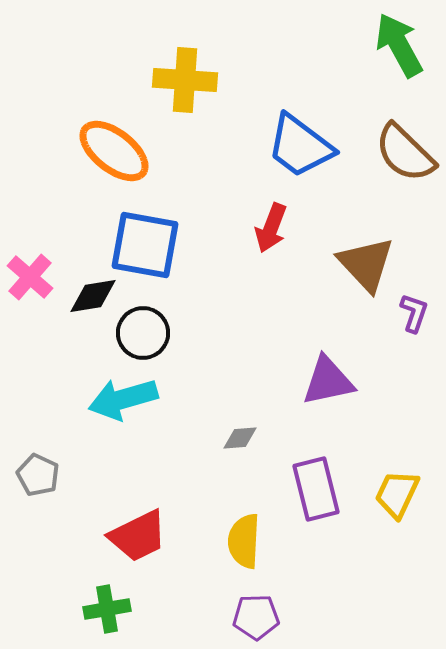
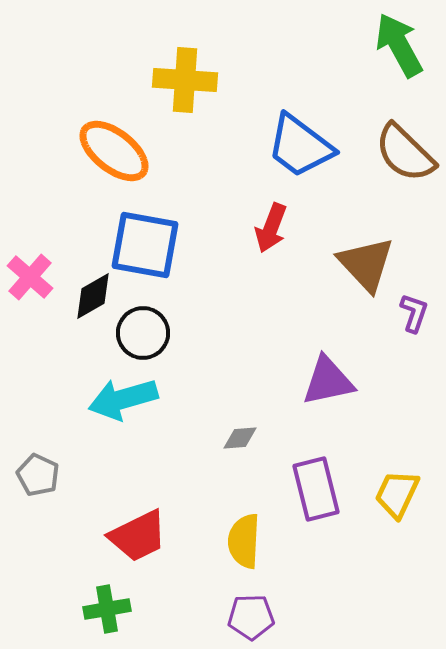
black diamond: rotated 21 degrees counterclockwise
purple pentagon: moved 5 px left
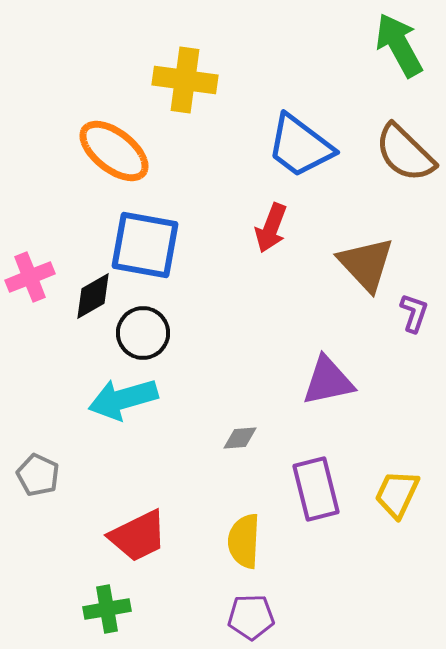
yellow cross: rotated 4 degrees clockwise
pink cross: rotated 27 degrees clockwise
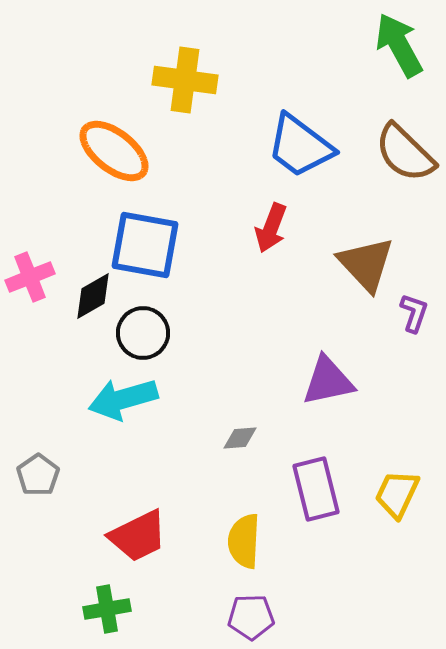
gray pentagon: rotated 12 degrees clockwise
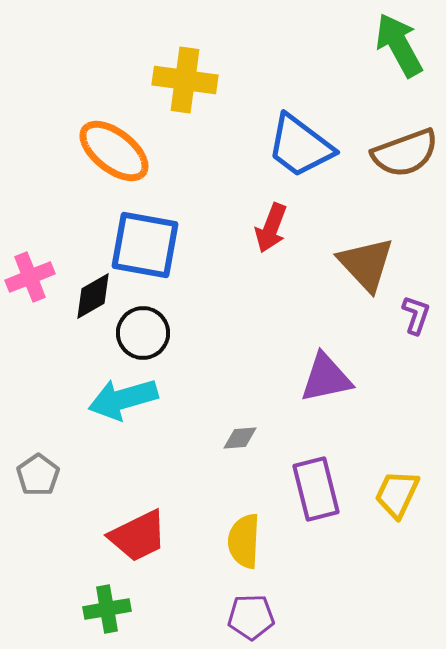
brown semicircle: rotated 64 degrees counterclockwise
purple L-shape: moved 2 px right, 2 px down
purple triangle: moved 2 px left, 3 px up
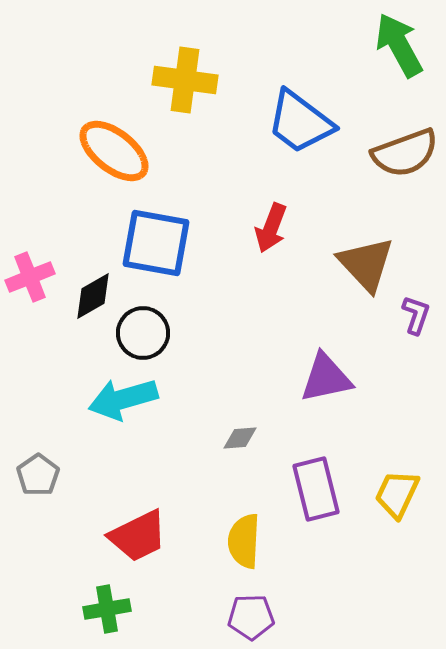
blue trapezoid: moved 24 px up
blue square: moved 11 px right, 2 px up
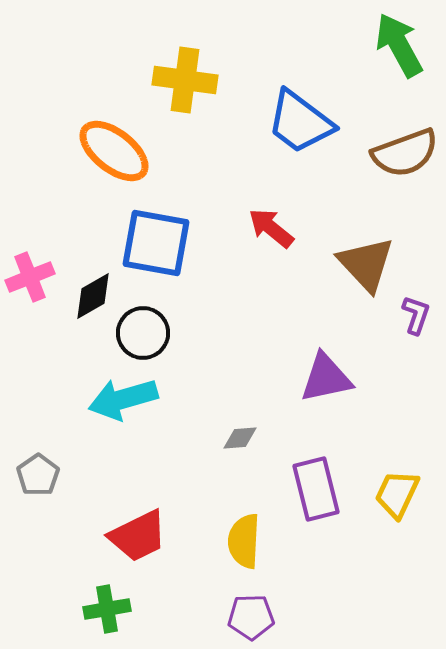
red arrow: rotated 108 degrees clockwise
